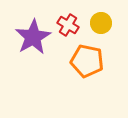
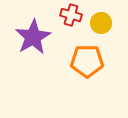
red cross: moved 3 px right, 10 px up; rotated 15 degrees counterclockwise
orange pentagon: rotated 12 degrees counterclockwise
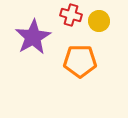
yellow circle: moved 2 px left, 2 px up
orange pentagon: moved 7 px left
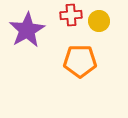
red cross: rotated 20 degrees counterclockwise
purple star: moved 6 px left, 7 px up
